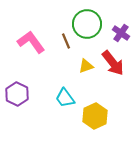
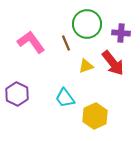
purple cross: rotated 30 degrees counterclockwise
brown line: moved 2 px down
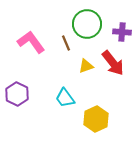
purple cross: moved 1 px right, 1 px up
yellow hexagon: moved 1 px right, 3 px down
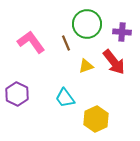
red arrow: moved 1 px right, 1 px up
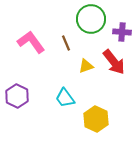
green circle: moved 4 px right, 5 px up
purple hexagon: moved 2 px down
yellow hexagon: rotated 10 degrees counterclockwise
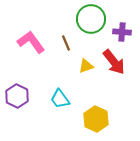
cyan trapezoid: moved 5 px left, 1 px down
